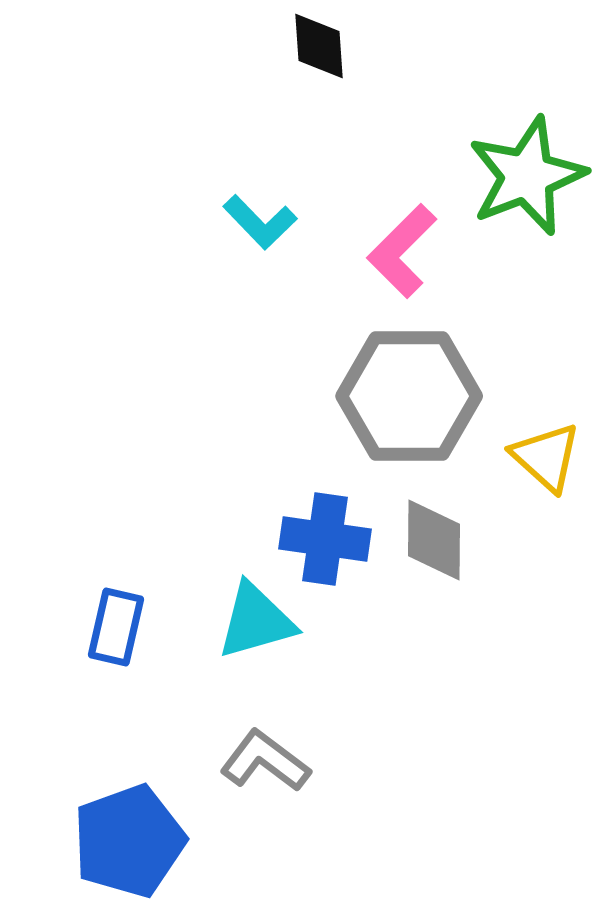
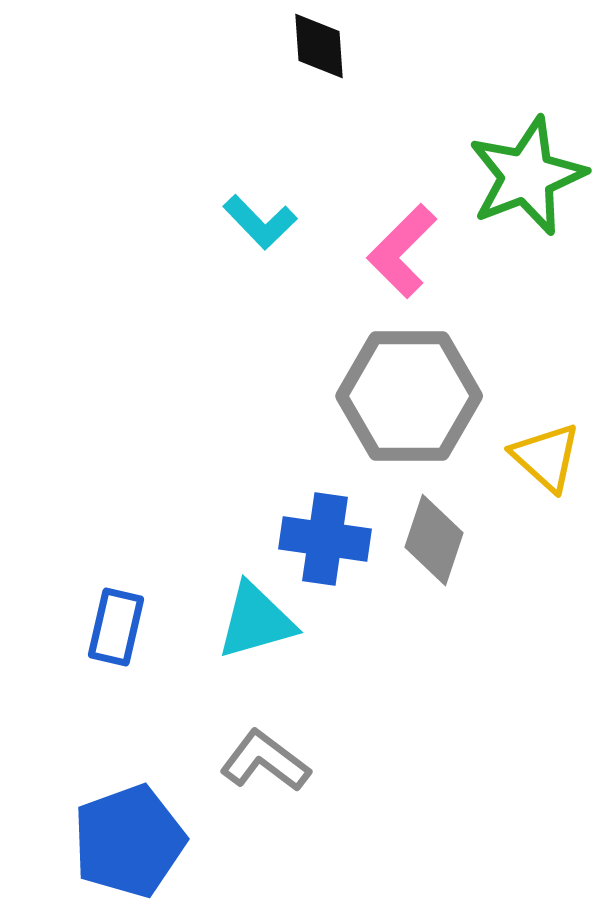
gray diamond: rotated 18 degrees clockwise
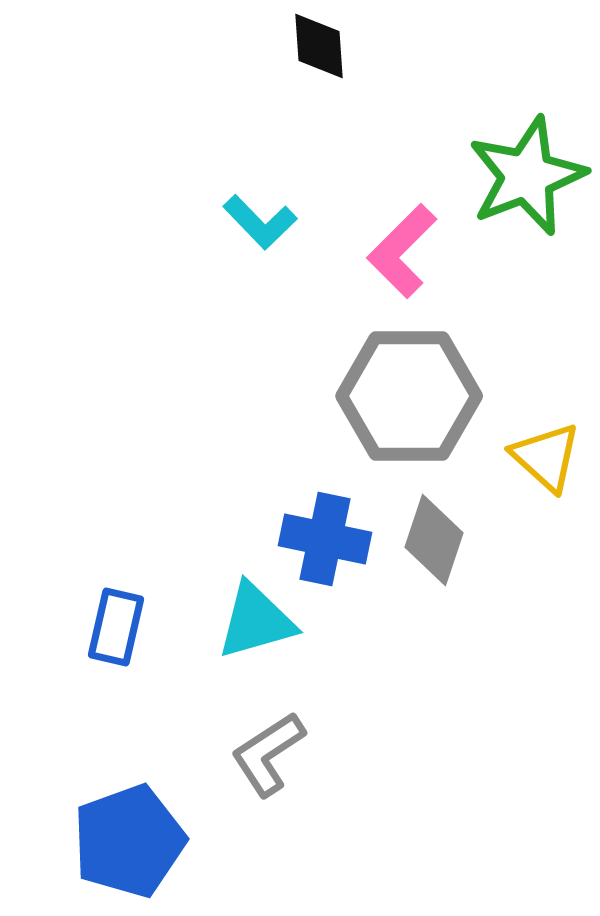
blue cross: rotated 4 degrees clockwise
gray L-shape: moved 3 px right, 7 px up; rotated 70 degrees counterclockwise
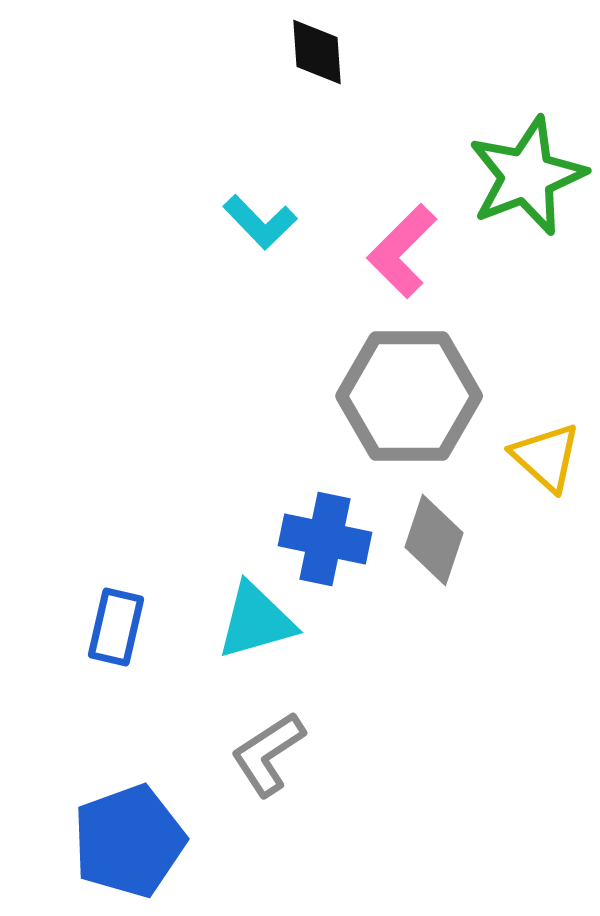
black diamond: moved 2 px left, 6 px down
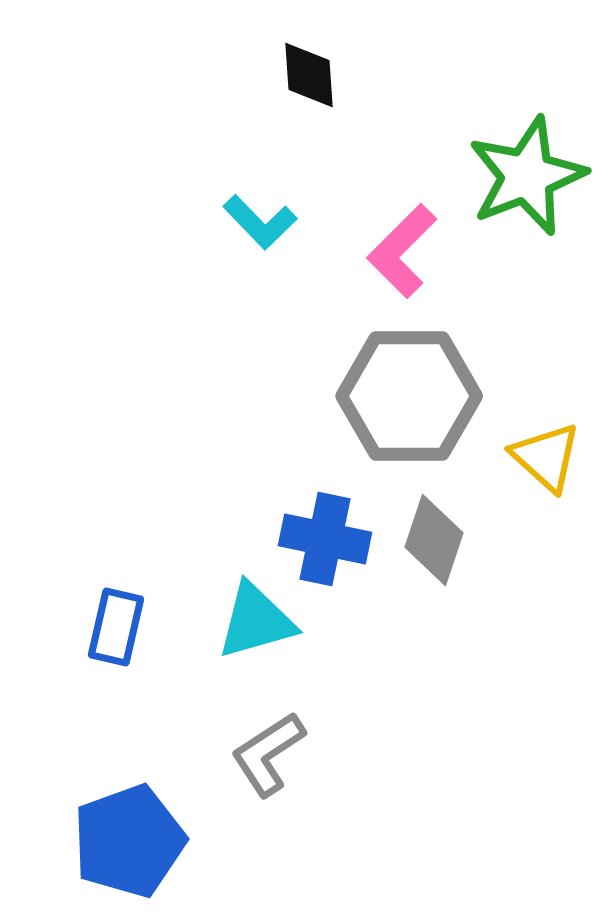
black diamond: moved 8 px left, 23 px down
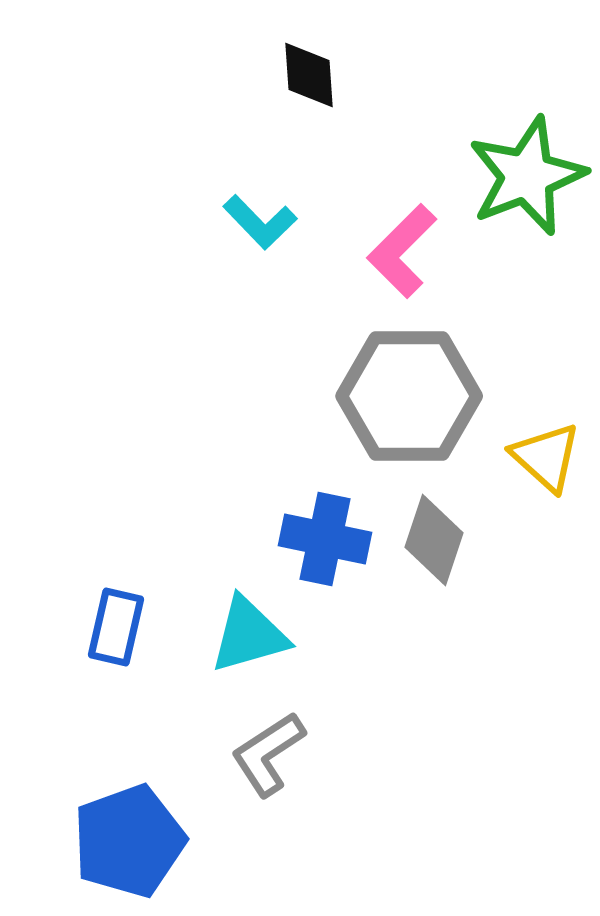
cyan triangle: moved 7 px left, 14 px down
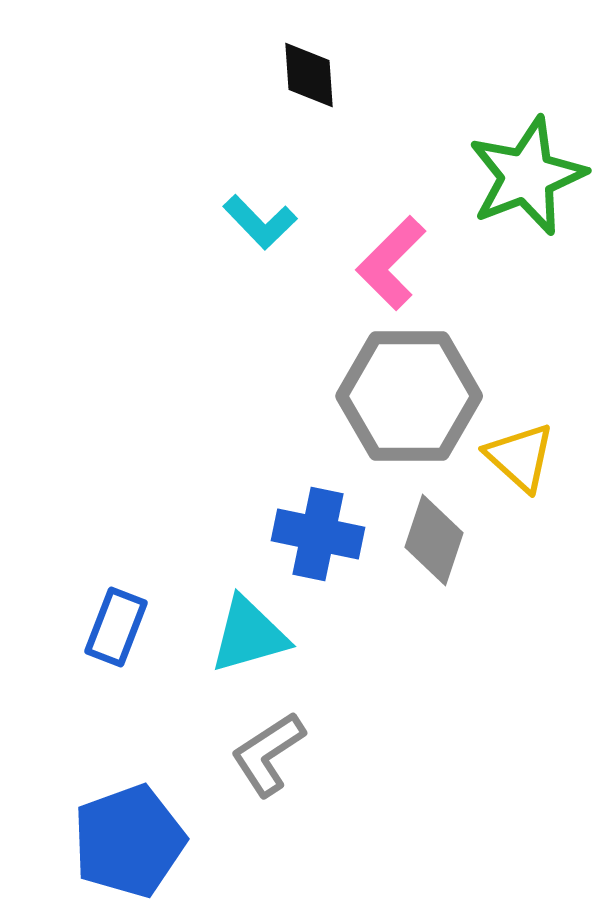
pink L-shape: moved 11 px left, 12 px down
yellow triangle: moved 26 px left
blue cross: moved 7 px left, 5 px up
blue rectangle: rotated 8 degrees clockwise
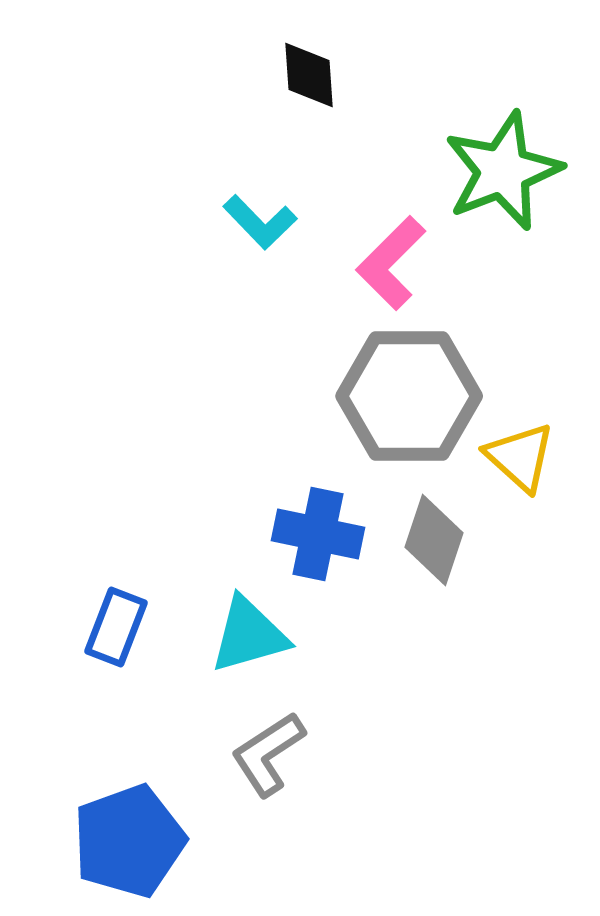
green star: moved 24 px left, 5 px up
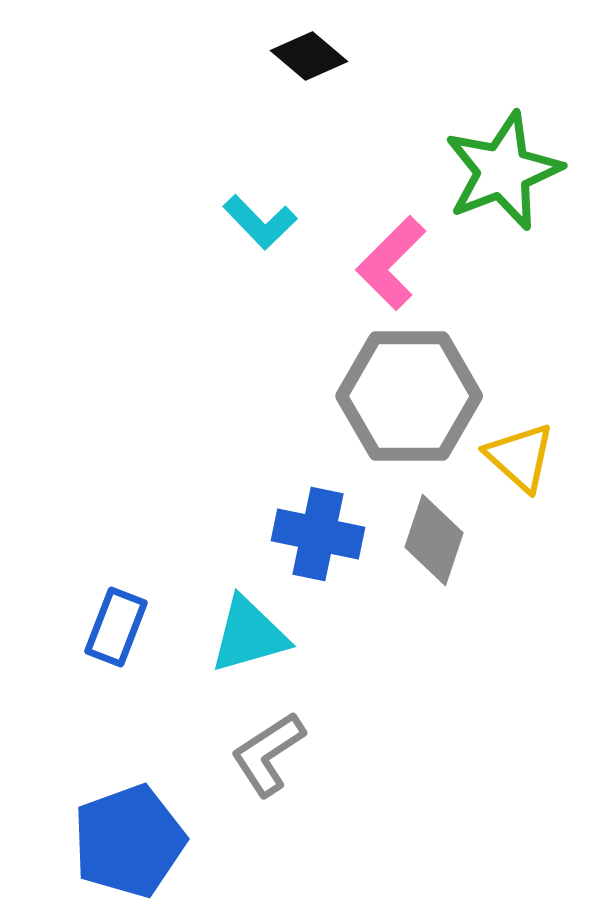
black diamond: moved 19 px up; rotated 46 degrees counterclockwise
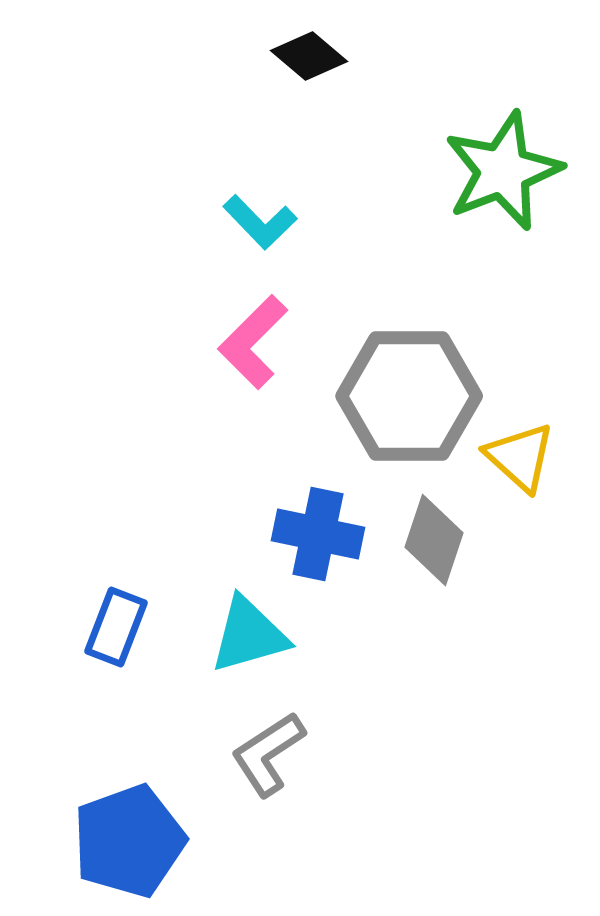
pink L-shape: moved 138 px left, 79 px down
